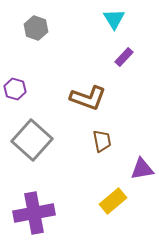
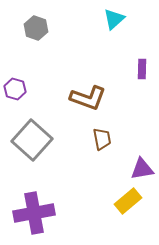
cyan triangle: rotated 20 degrees clockwise
purple rectangle: moved 18 px right, 12 px down; rotated 42 degrees counterclockwise
brown trapezoid: moved 2 px up
yellow rectangle: moved 15 px right
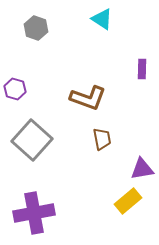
cyan triangle: moved 12 px left; rotated 45 degrees counterclockwise
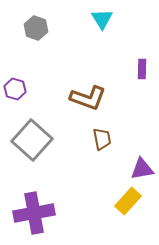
cyan triangle: rotated 25 degrees clockwise
yellow rectangle: rotated 8 degrees counterclockwise
